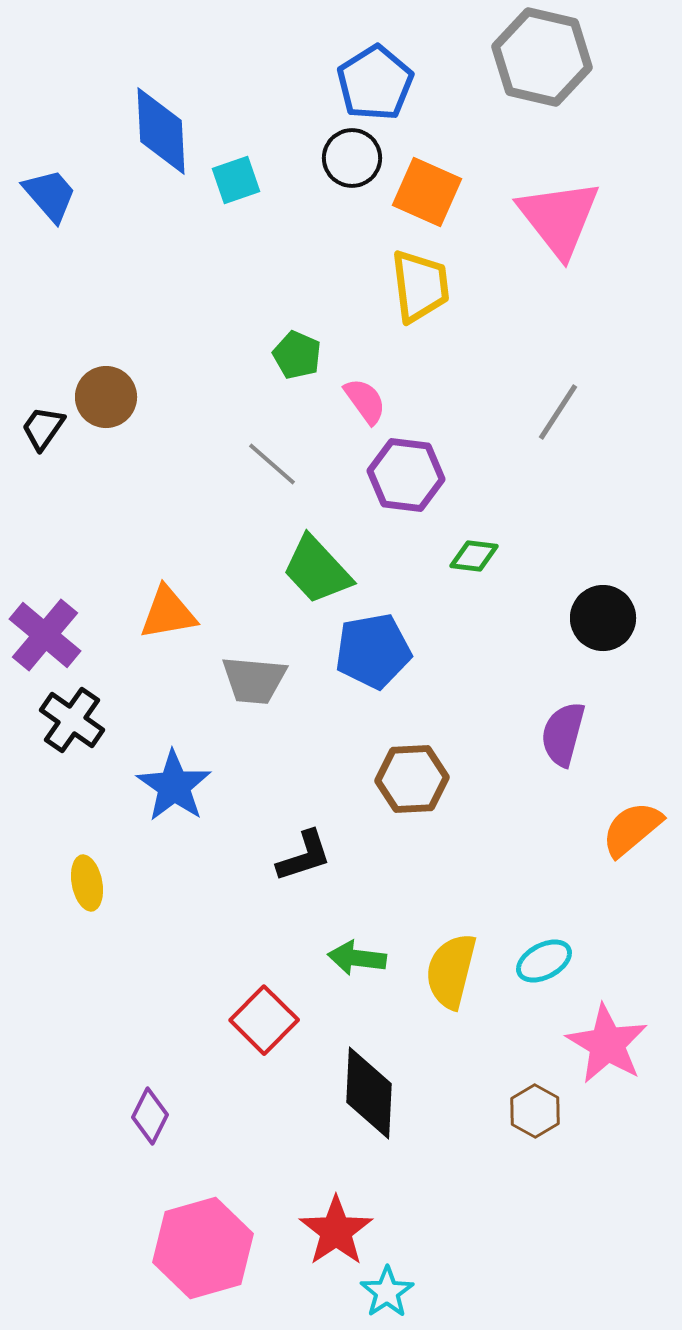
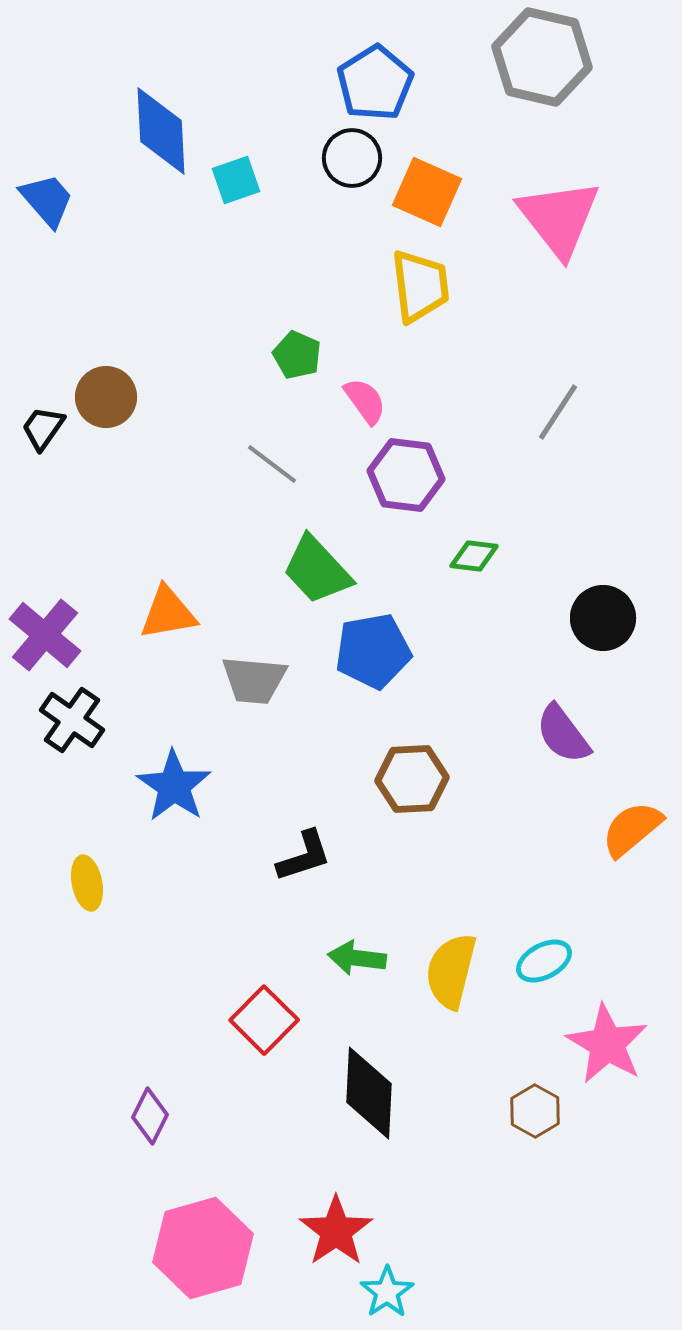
blue trapezoid at (50, 195): moved 3 px left, 5 px down
gray line at (272, 464): rotated 4 degrees counterclockwise
purple semicircle at (563, 734): rotated 52 degrees counterclockwise
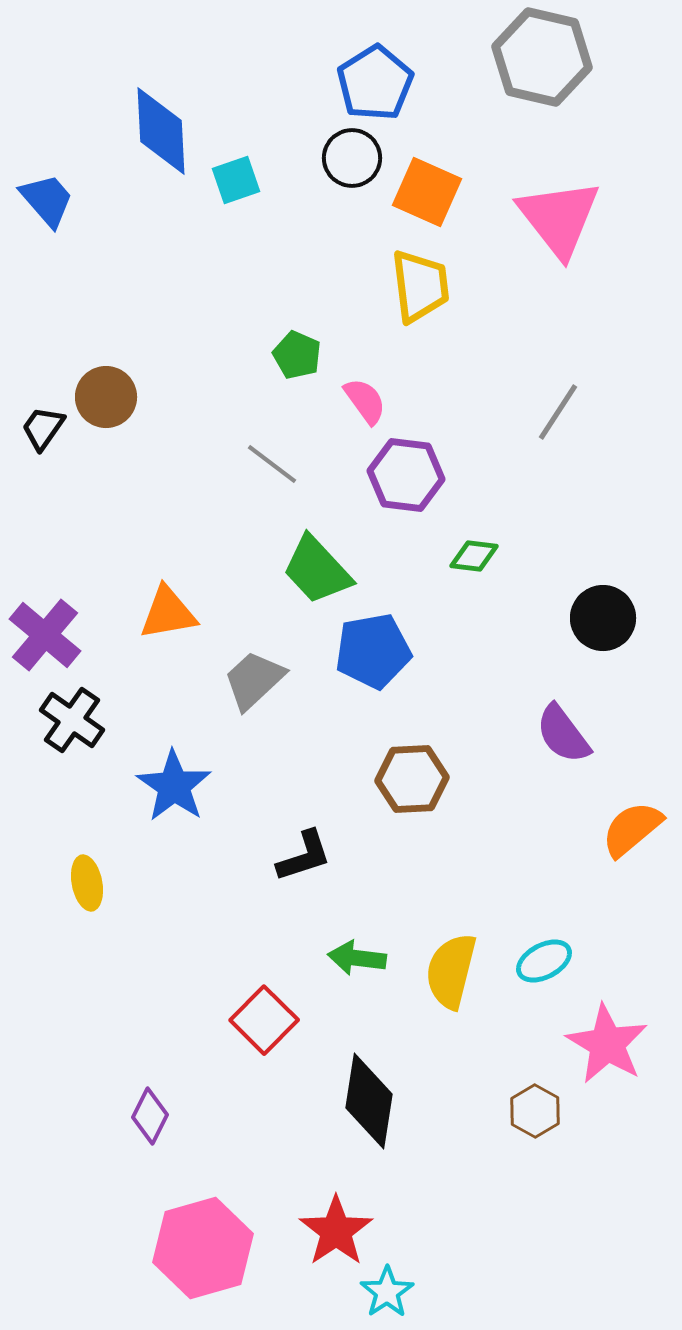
gray trapezoid at (254, 680): rotated 132 degrees clockwise
black diamond at (369, 1093): moved 8 px down; rotated 6 degrees clockwise
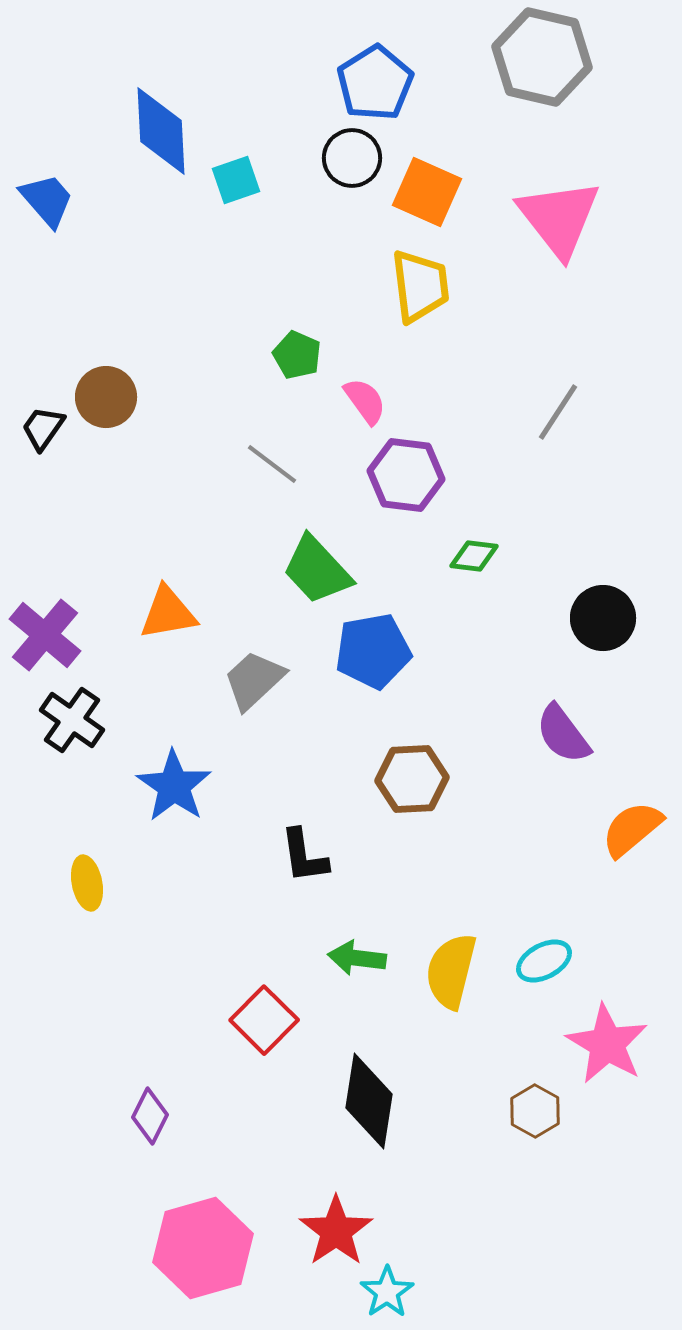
black L-shape at (304, 856): rotated 100 degrees clockwise
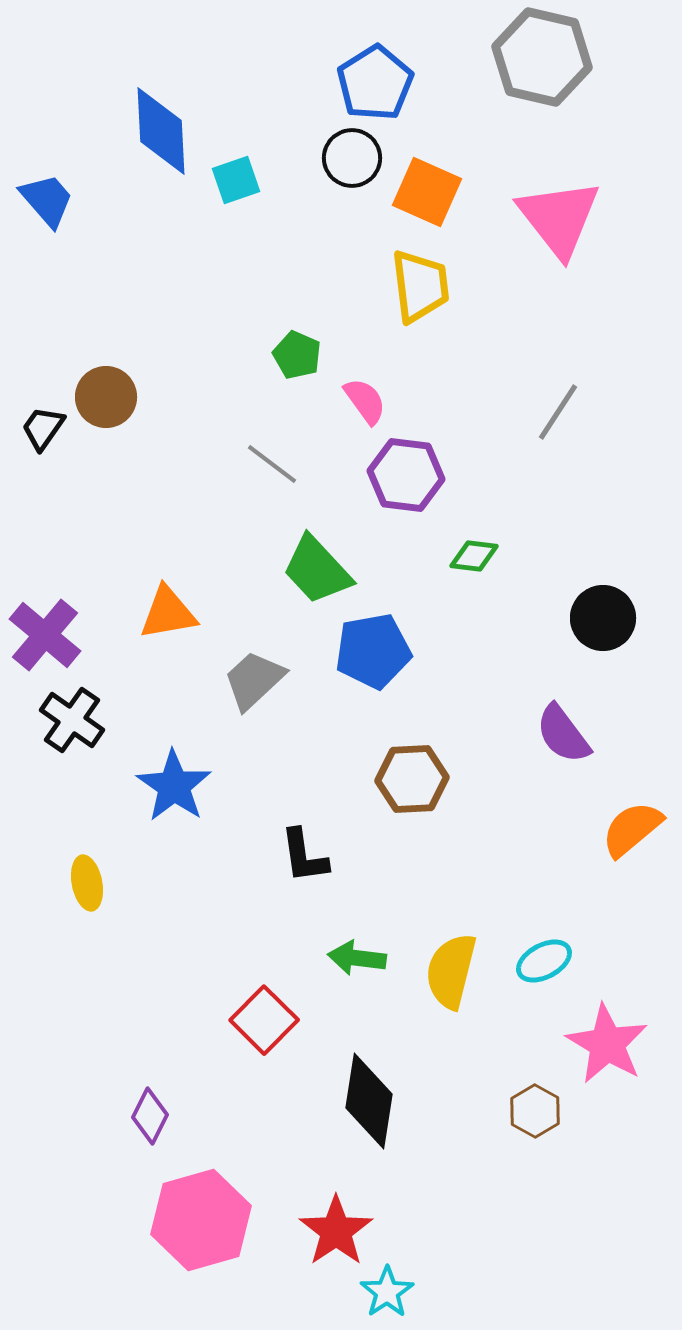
pink hexagon at (203, 1248): moved 2 px left, 28 px up
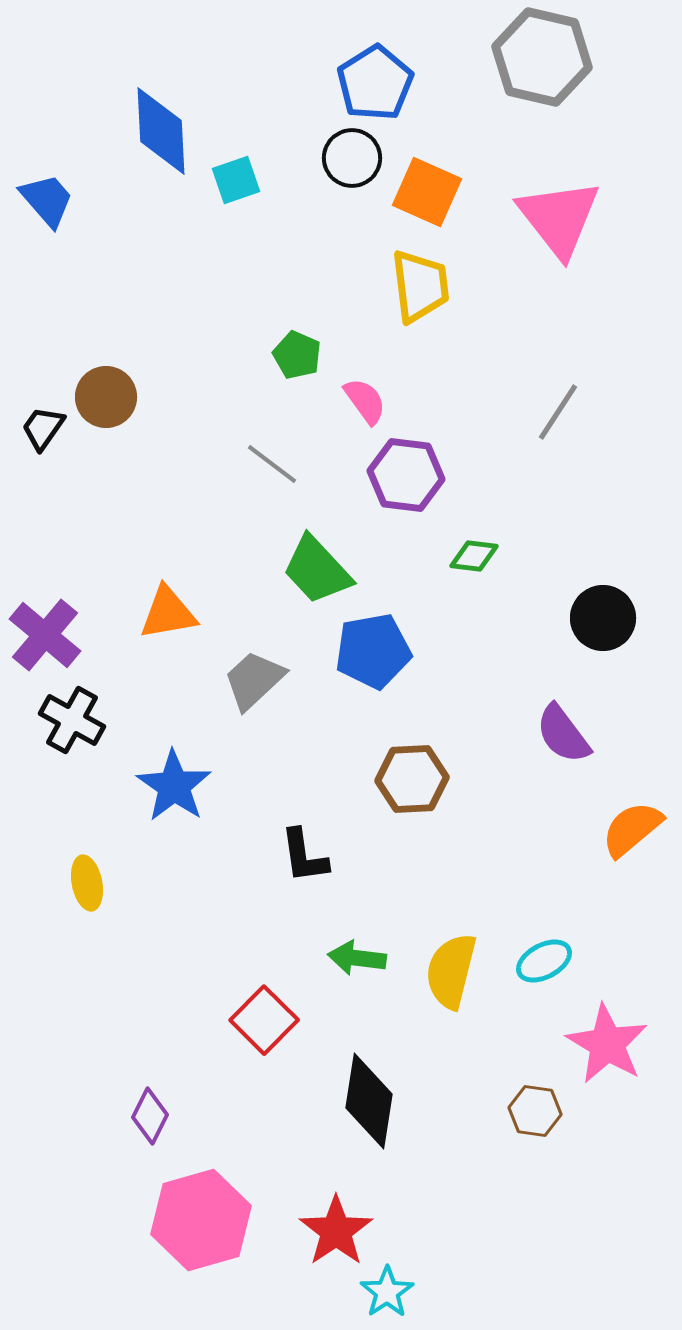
black cross at (72, 720): rotated 6 degrees counterclockwise
brown hexagon at (535, 1111): rotated 21 degrees counterclockwise
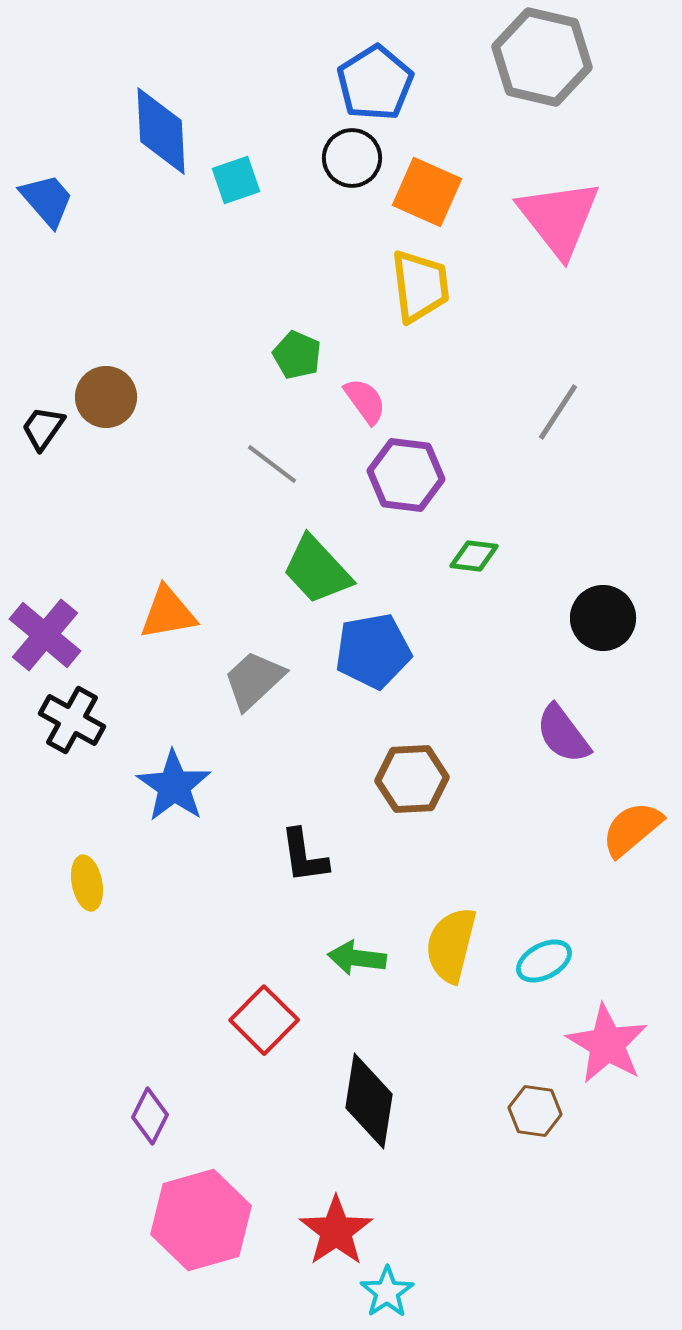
yellow semicircle at (451, 971): moved 26 px up
